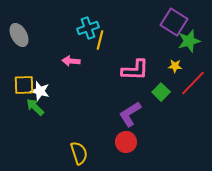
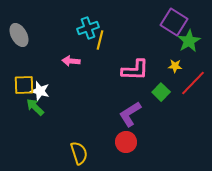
green star: rotated 15 degrees counterclockwise
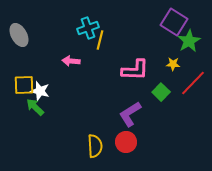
yellow star: moved 2 px left, 2 px up
yellow semicircle: moved 16 px right, 7 px up; rotated 15 degrees clockwise
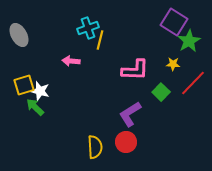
yellow square: rotated 15 degrees counterclockwise
yellow semicircle: moved 1 px down
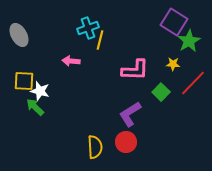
yellow square: moved 4 px up; rotated 20 degrees clockwise
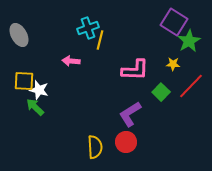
red line: moved 2 px left, 3 px down
white star: moved 1 px left, 1 px up
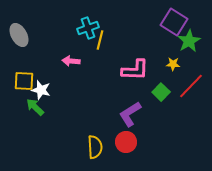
white star: moved 2 px right
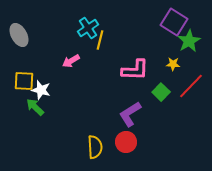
cyan cross: rotated 15 degrees counterclockwise
pink arrow: rotated 36 degrees counterclockwise
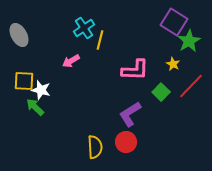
cyan cross: moved 4 px left
yellow star: rotated 24 degrees clockwise
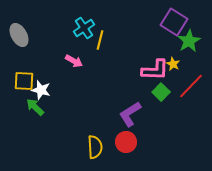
pink arrow: moved 3 px right; rotated 120 degrees counterclockwise
pink L-shape: moved 20 px right
